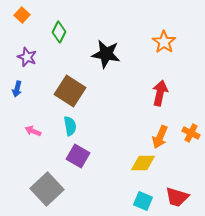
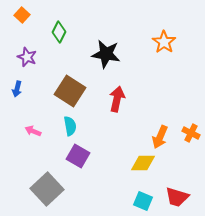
red arrow: moved 43 px left, 6 px down
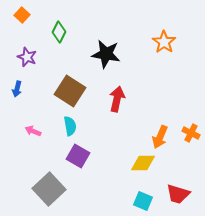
gray square: moved 2 px right
red trapezoid: moved 1 px right, 3 px up
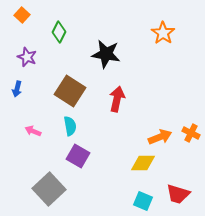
orange star: moved 1 px left, 9 px up
orange arrow: rotated 135 degrees counterclockwise
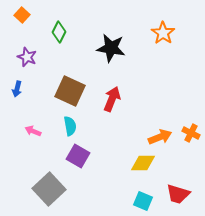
black star: moved 5 px right, 6 px up
brown square: rotated 8 degrees counterclockwise
red arrow: moved 5 px left; rotated 10 degrees clockwise
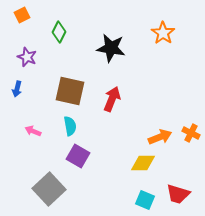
orange square: rotated 21 degrees clockwise
brown square: rotated 12 degrees counterclockwise
cyan square: moved 2 px right, 1 px up
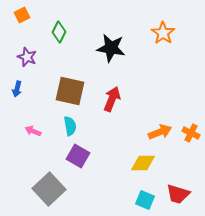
orange arrow: moved 5 px up
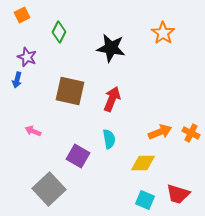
blue arrow: moved 9 px up
cyan semicircle: moved 39 px right, 13 px down
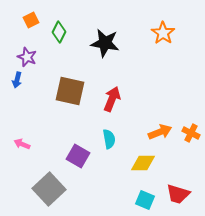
orange square: moved 9 px right, 5 px down
black star: moved 6 px left, 5 px up
pink arrow: moved 11 px left, 13 px down
